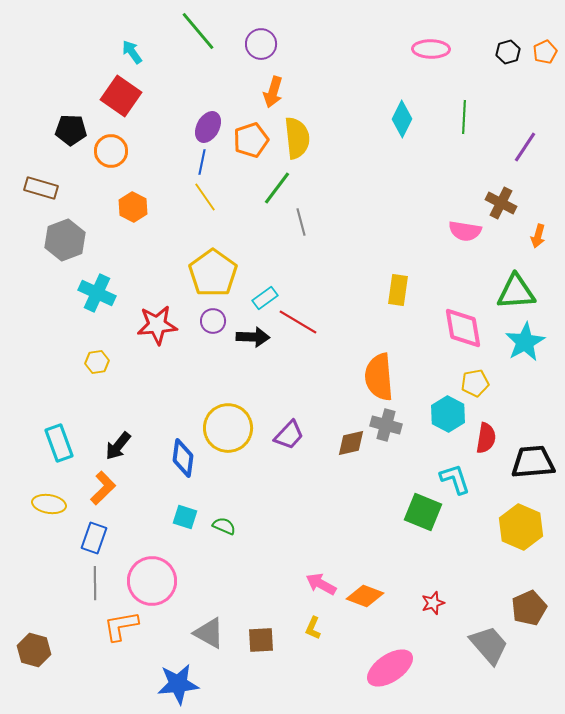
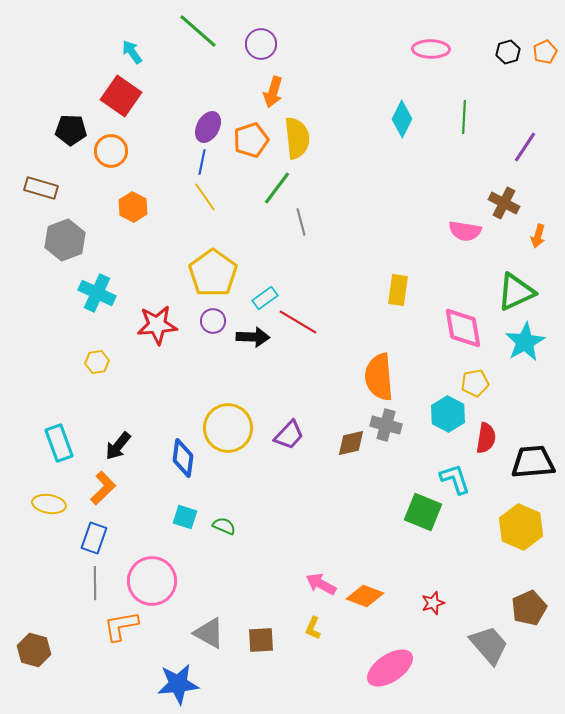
green line at (198, 31): rotated 9 degrees counterclockwise
brown cross at (501, 203): moved 3 px right
green triangle at (516, 292): rotated 21 degrees counterclockwise
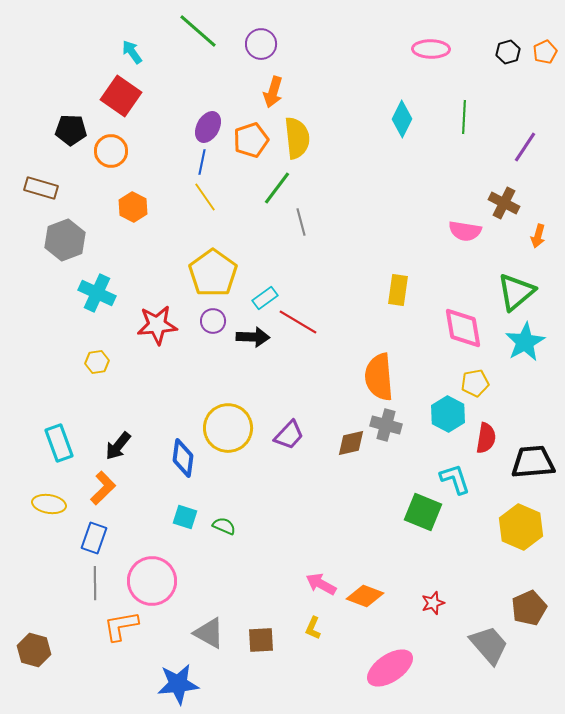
green triangle at (516, 292): rotated 15 degrees counterclockwise
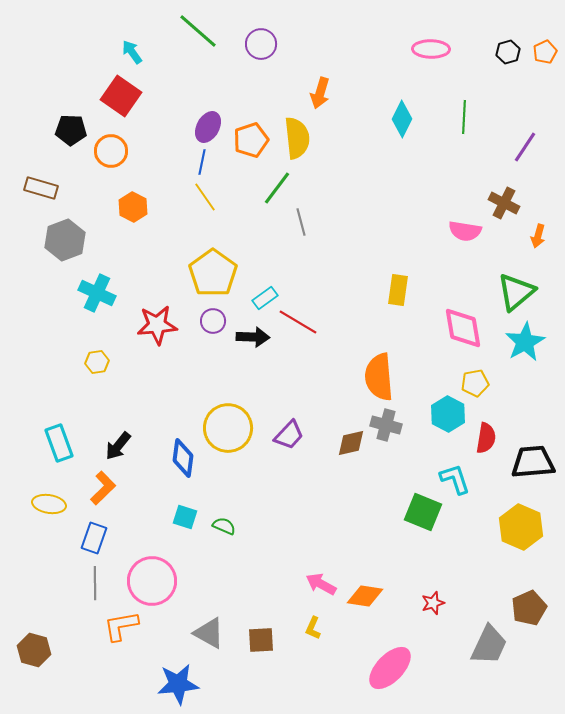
orange arrow at (273, 92): moved 47 px right, 1 px down
orange diamond at (365, 596): rotated 12 degrees counterclockwise
gray trapezoid at (489, 645): rotated 66 degrees clockwise
pink ellipse at (390, 668): rotated 12 degrees counterclockwise
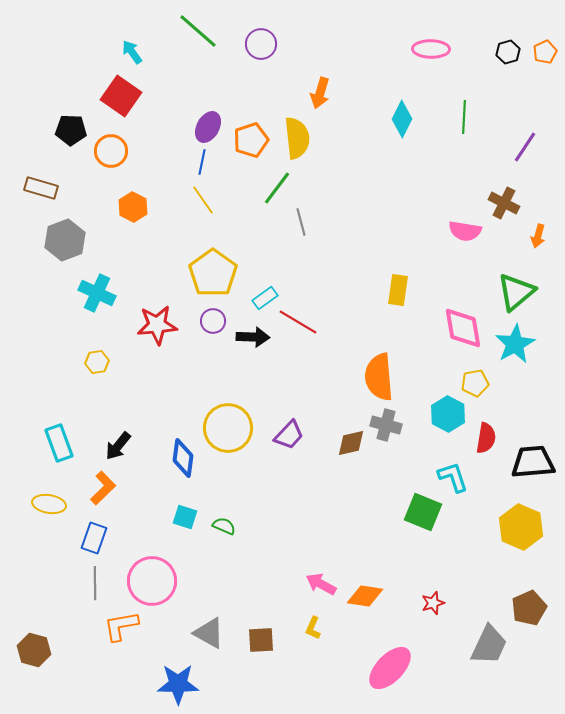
yellow line at (205, 197): moved 2 px left, 3 px down
cyan star at (525, 342): moved 10 px left, 2 px down
cyan L-shape at (455, 479): moved 2 px left, 2 px up
blue star at (178, 684): rotated 6 degrees clockwise
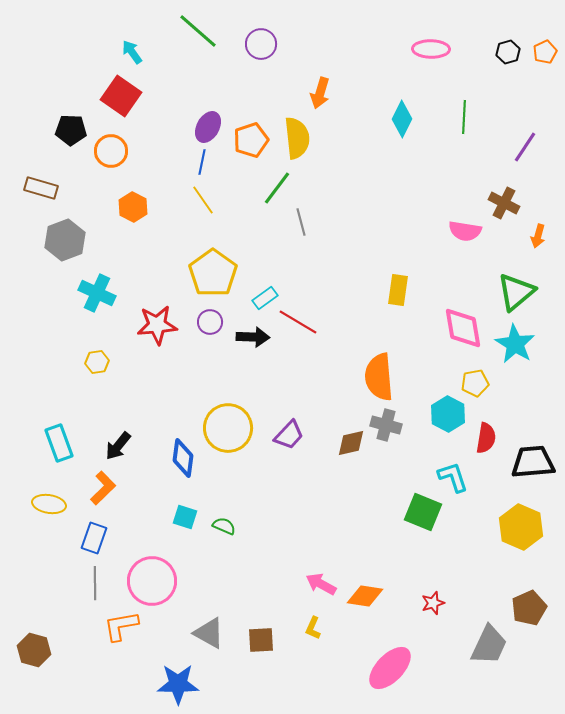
purple circle at (213, 321): moved 3 px left, 1 px down
cyan star at (515, 344): rotated 12 degrees counterclockwise
